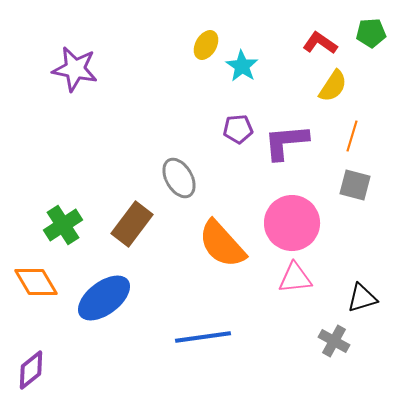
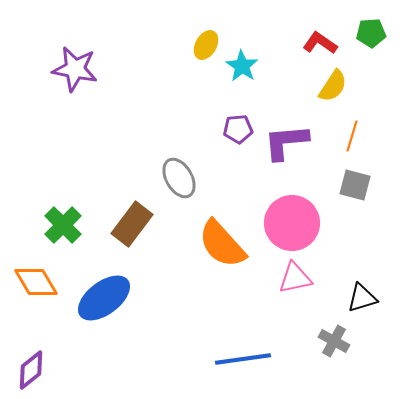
green cross: rotated 12 degrees counterclockwise
pink triangle: rotated 6 degrees counterclockwise
blue line: moved 40 px right, 22 px down
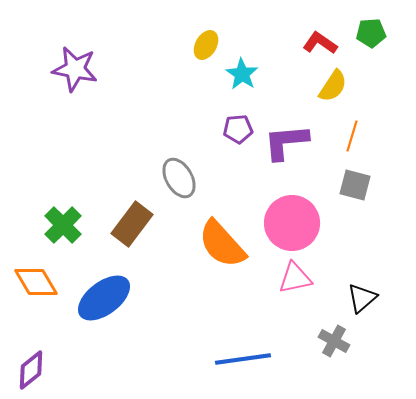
cyan star: moved 8 px down
black triangle: rotated 24 degrees counterclockwise
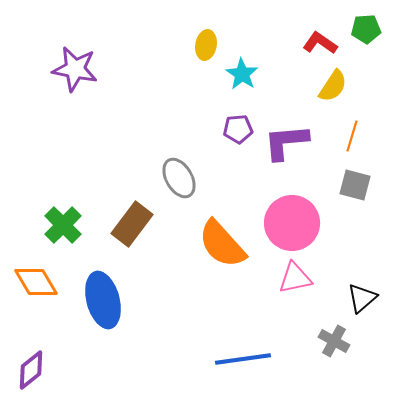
green pentagon: moved 5 px left, 4 px up
yellow ellipse: rotated 20 degrees counterclockwise
blue ellipse: moved 1 px left, 2 px down; rotated 68 degrees counterclockwise
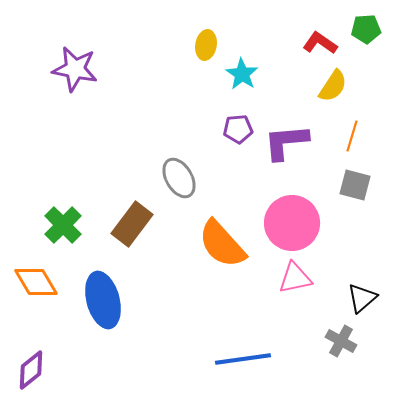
gray cross: moved 7 px right
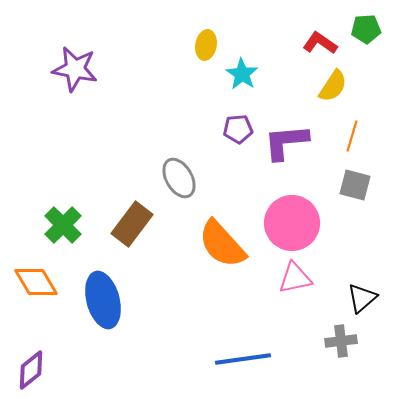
gray cross: rotated 36 degrees counterclockwise
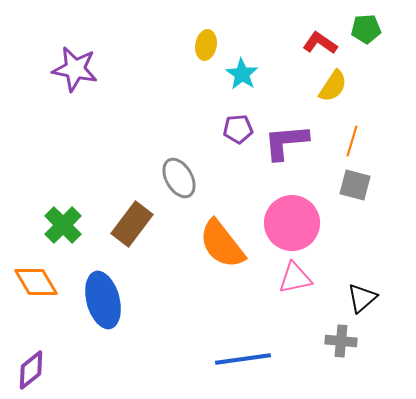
orange line: moved 5 px down
orange semicircle: rotated 4 degrees clockwise
gray cross: rotated 12 degrees clockwise
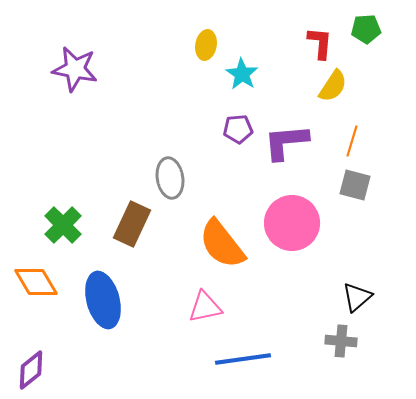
red L-shape: rotated 60 degrees clockwise
gray ellipse: moved 9 px left; rotated 21 degrees clockwise
brown rectangle: rotated 12 degrees counterclockwise
pink triangle: moved 90 px left, 29 px down
black triangle: moved 5 px left, 1 px up
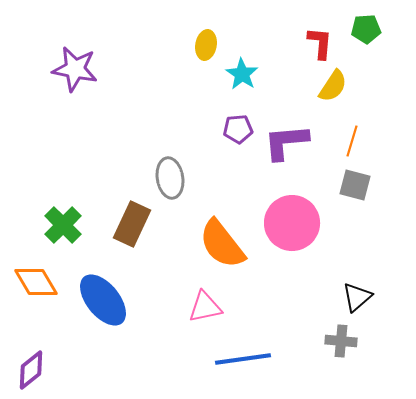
blue ellipse: rotated 24 degrees counterclockwise
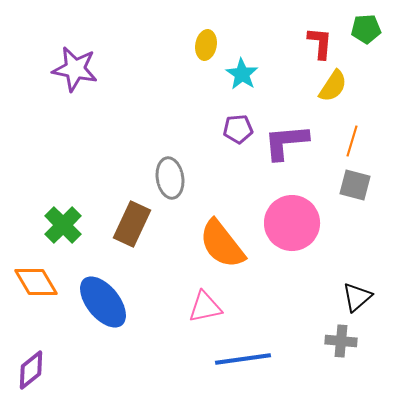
blue ellipse: moved 2 px down
